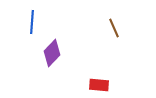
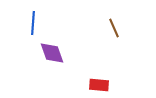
blue line: moved 1 px right, 1 px down
purple diamond: rotated 64 degrees counterclockwise
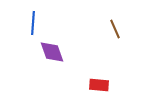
brown line: moved 1 px right, 1 px down
purple diamond: moved 1 px up
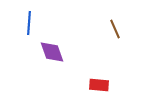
blue line: moved 4 px left
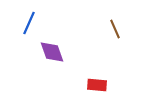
blue line: rotated 20 degrees clockwise
red rectangle: moved 2 px left
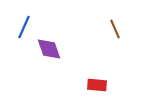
blue line: moved 5 px left, 4 px down
purple diamond: moved 3 px left, 3 px up
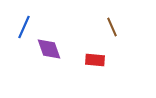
brown line: moved 3 px left, 2 px up
red rectangle: moved 2 px left, 25 px up
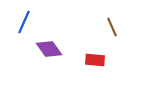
blue line: moved 5 px up
purple diamond: rotated 16 degrees counterclockwise
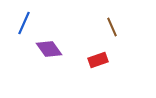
blue line: moved 1 px down
red rectangle: moved 3 px right; rotated 24 degrees counterclockwise
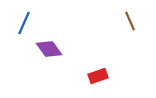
brown line: moved 18 px right, 6 px up
red rectangle: moved 16 px down
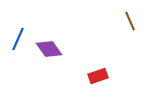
blue line: moved 6 px left, 16 px down
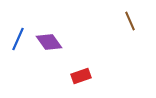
purple diamond: moved 7 px up
red rectangle: moved 17 px left
